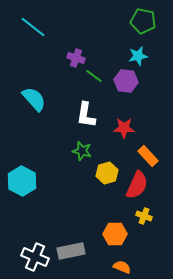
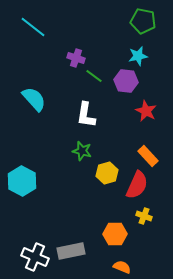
red star: moved 22 px right, 17 px up; rotated 25 degrees clockwise
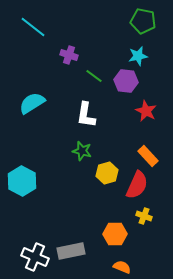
purple cross: moved 7 px left, 3 px up
cyan semicircle: moved 2 px left, 4 px down; rotated 80 degrees counterclockwise
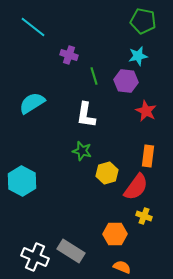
green line: rotated 36 degrees clockwise
orange rectangle: rotated 50 degrees clockwise
red semicircle: moved 1 px left, 2 px down; rotated 12 degrees clockwise
gray rectangle: rotated 44 degrees clockwise
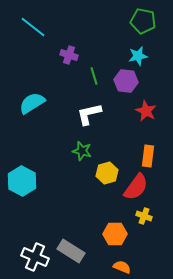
white L-shape: moved 3 px right, 1 px up; rotated 68 degrees clockwise
